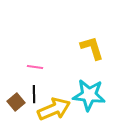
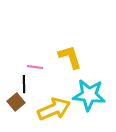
yellow L-shape: moved 22 px left, 9 px down
black line: moved 10 px left, 10 px up
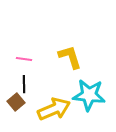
pink line: moved 11 px left, 8 px up
